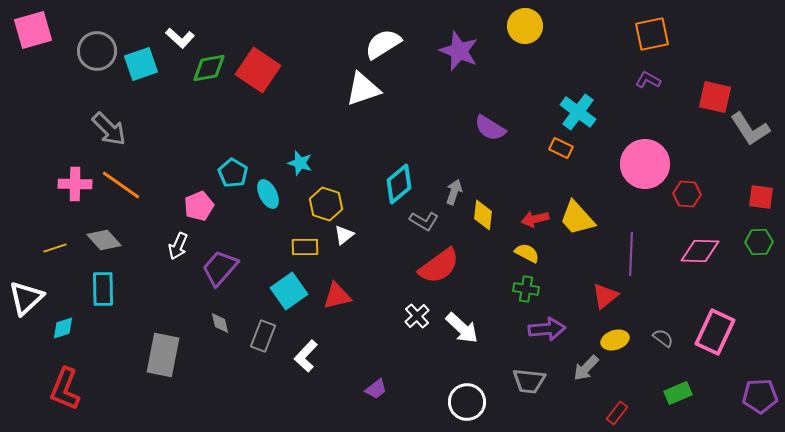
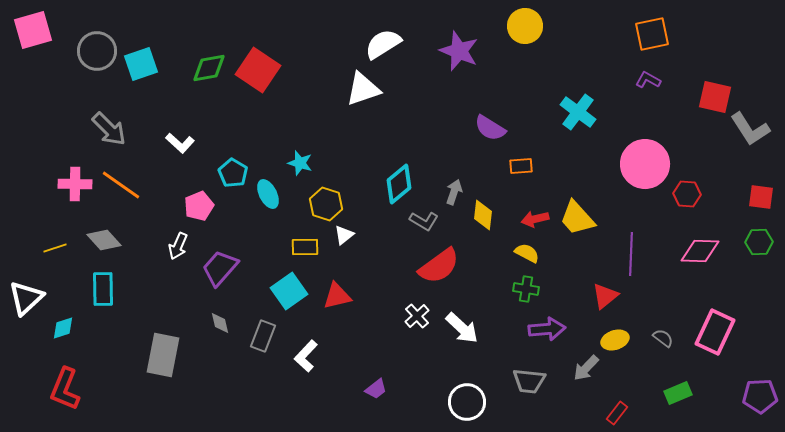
white L-shape at (180, 38): moved 105 px down
orange rectangle at (561, 148): moved 40 px left, 18 px down; rotated 30 degrees counterclockwise
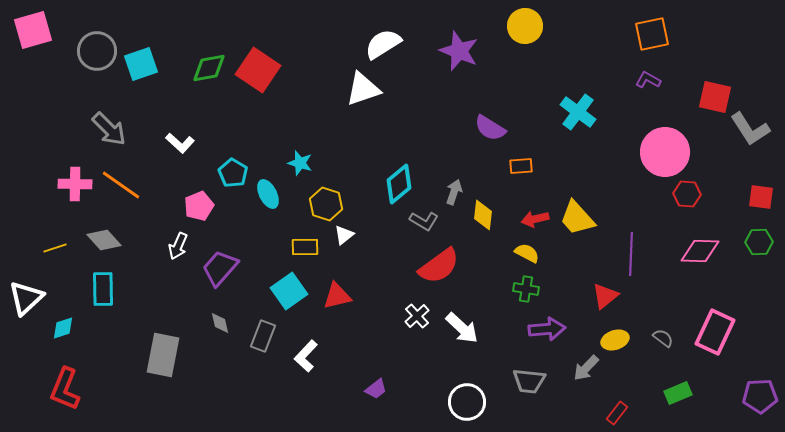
pink circle at (645, 164): moved 20 px right, 12 px up
